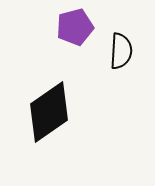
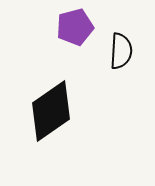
black diamond: moved 2 px right, 1 px up
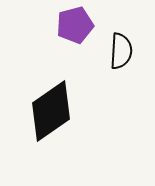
purple pentagon: moved 2 px up
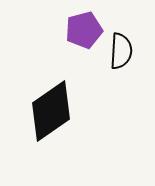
purple pentagon: moved 9 px right, 5 px down
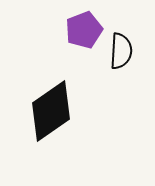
purple pentagon: rotated 6 degrees counterclockwise
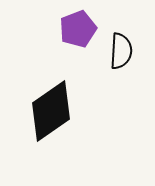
purple pentagon: moved 6 px left, 1 px up
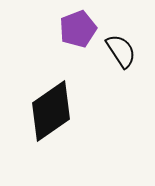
black semicircle: rotated 36 degrees counterclockwise
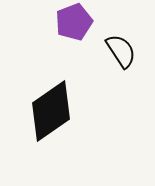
purple pentagon: moved 4 px left, 7 px up
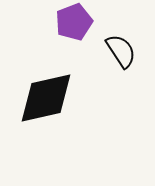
black diamond: moved 5 px left, 13 px up; rotated 22 degrees clockwise
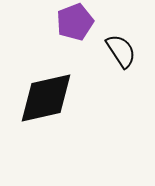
purple pentagon: moved 1 px right
